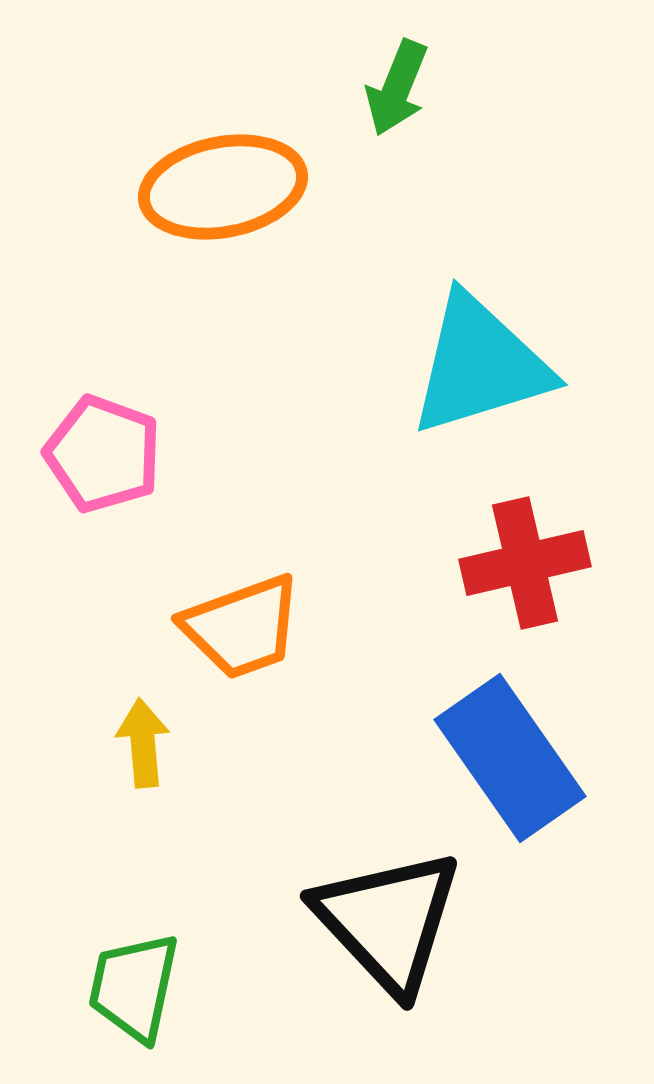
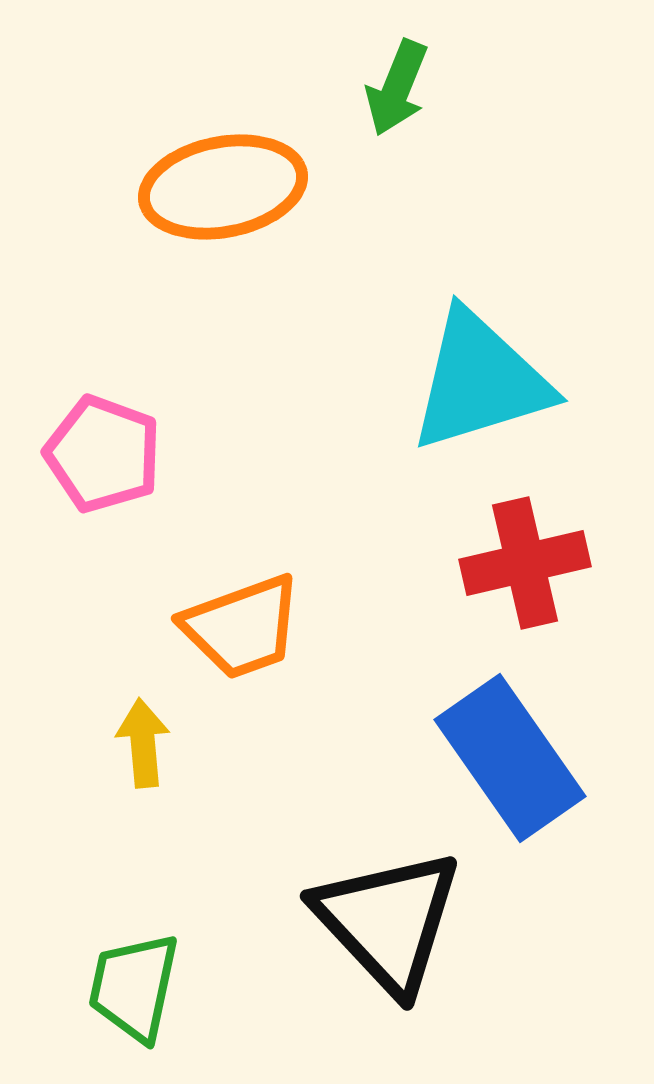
cyan triangle: moved 16 px down
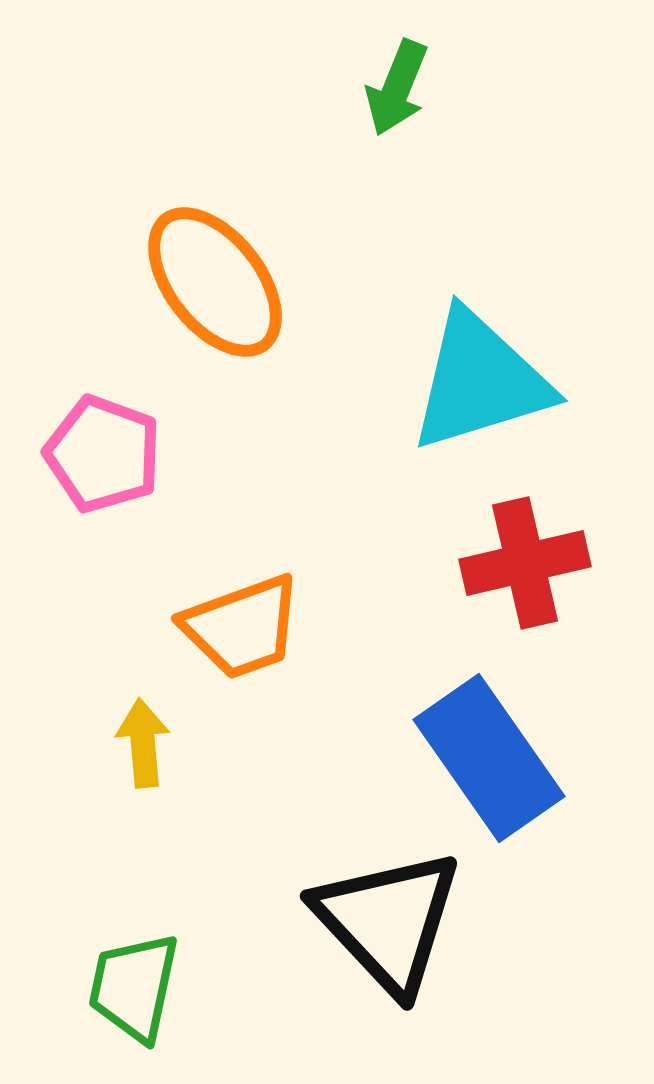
orange ellipse: moved 8 px left, 95 px down; rotated 63 degrees clockwise
blue rectangle: moved 21 px left
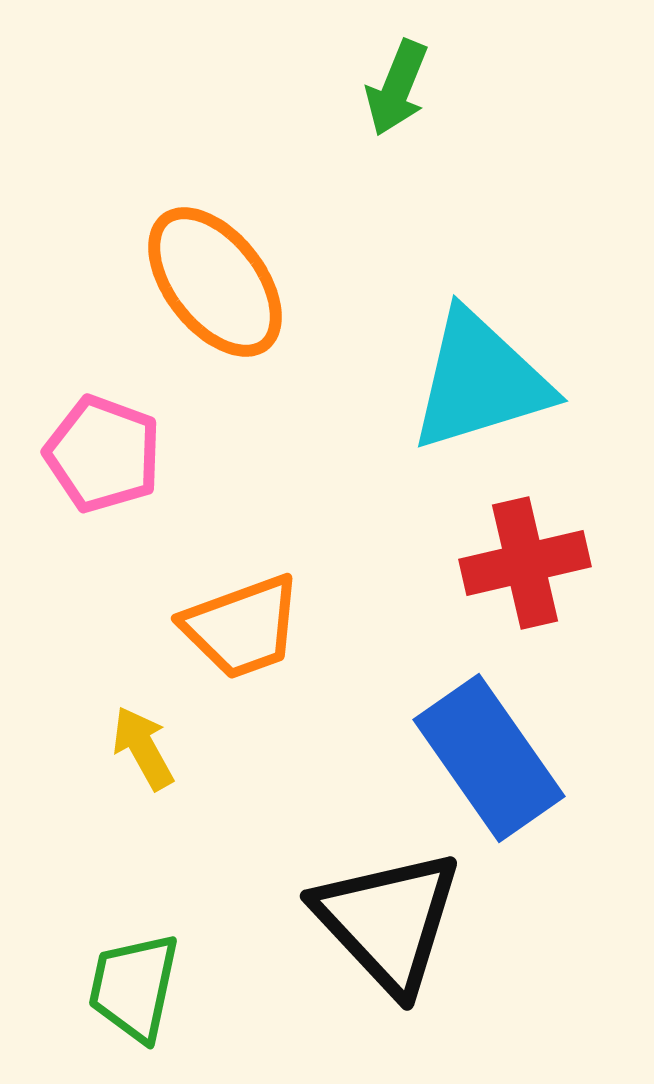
yellow arrow: moved 5 px down; rotated 24 degrees counterclockwise
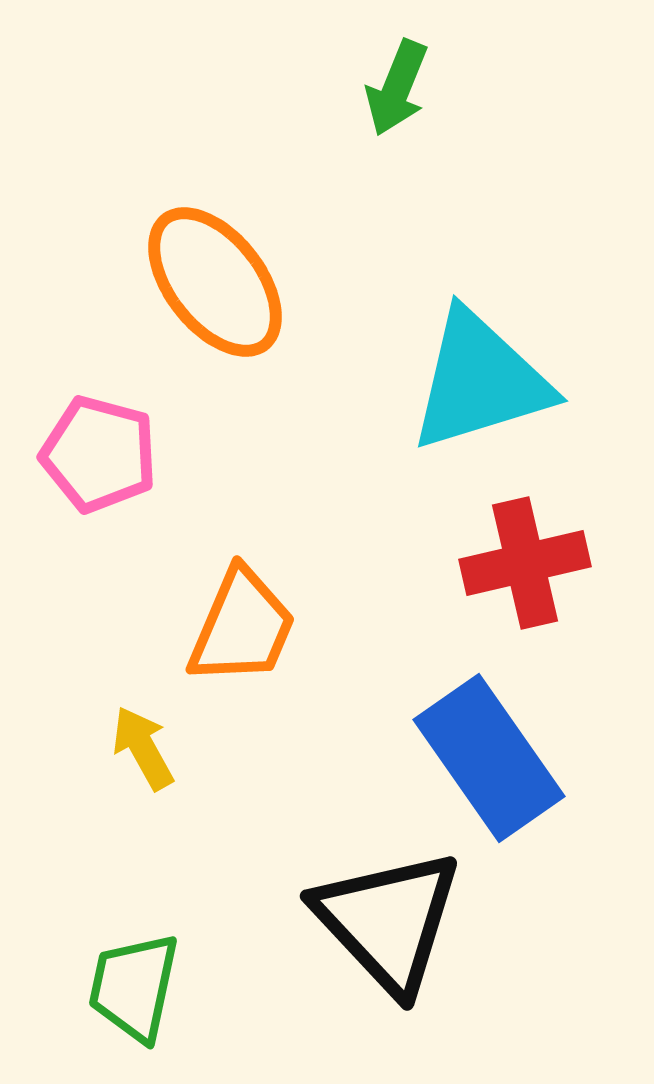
pink pentagon: moved 4 px left; rotated 5 degrees counterclockwise
orange trapezoid: rotated 47 degrees counterclockwise
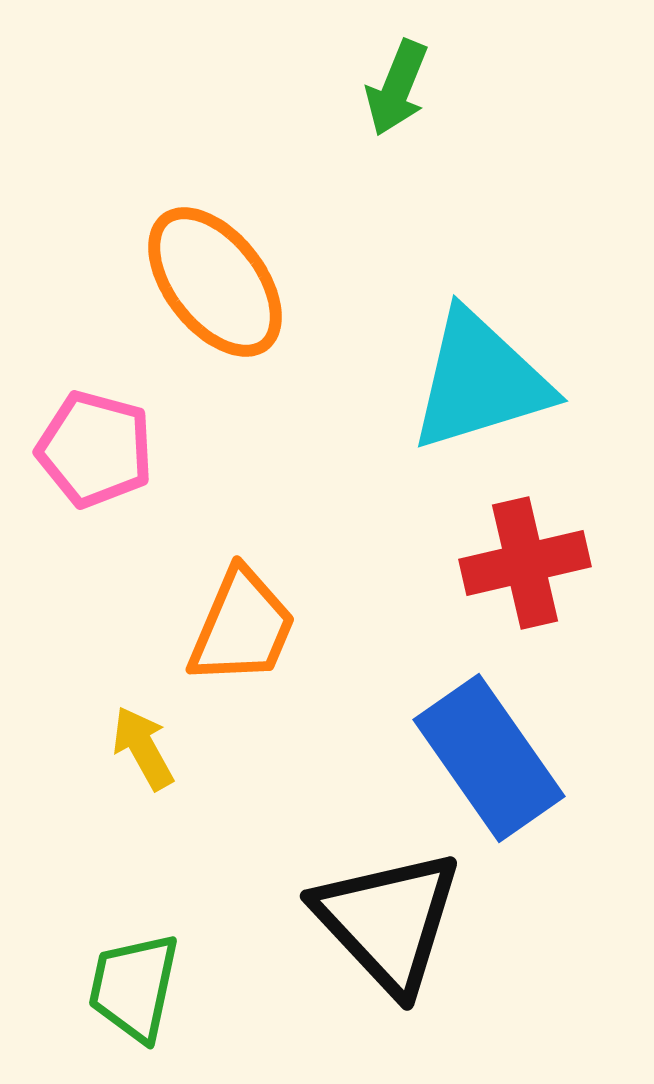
pink pentagon: moved 4 px left, 5 px up
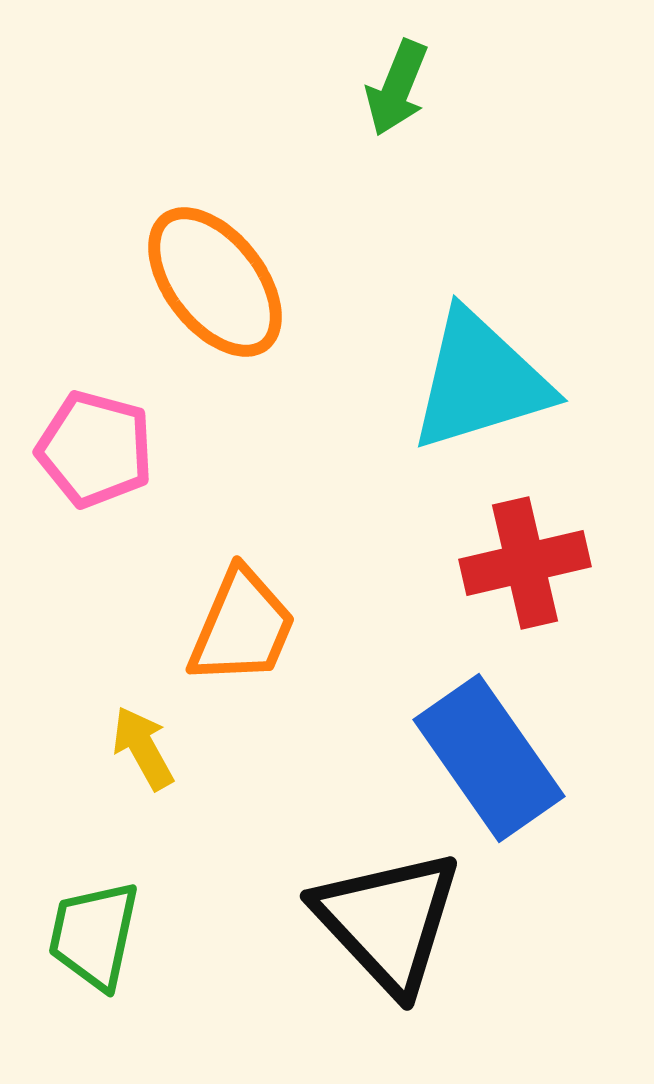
green trapezoid: moved 40 px left, 52 px up
